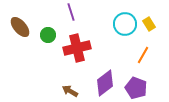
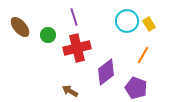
purple line: moved 3 px right, 5 px down
cyan circle: moved 2 px right, 3 px up
purple diamond: moved 1 px right, 11 px up
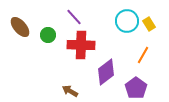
purple line: rotated 24 degrees counterclockwise
red cross: moved 4 px right, 3 px up; rotated 16 degrees clockwise
purple pentagon: rotated 15 degrees clockwise
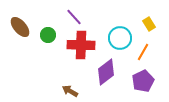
cyan circle: moved 7 px left, 17 px down
orange line: moved 3 px up
purple pentagon: moved 7 px right, 7 px up; rotated 10 degrees clockwise
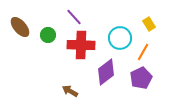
purple pentagon: moved 2 px left, 3 px up
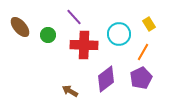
cyan circle: moved 1 px left, 4 px up
red cross: moved 3 px right
purple diamond: moved 7 px down
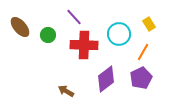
brown arrow: moved 4 px left
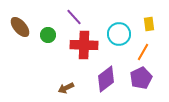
yellow rectangle: rotated 24 degrees clockwise
brown arrow: moved 3 px up; rotated 56 degrees counterclockwise
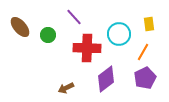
red cross: moved 3 px right, 3 px down
purple pentagon: moved 4 px right
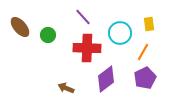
purple line: moved 9 px right
cyan circle: moved 1 px right, 1 px up
brown arrow: rotated 49 degrees clockwise
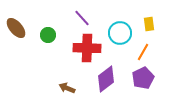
purple line: moved 1 px left, 1 px down
brown ellipse: moved 4 px left, 1 px down
purple pentagon: moved 2 px left
brown arrow: moved 1 px right
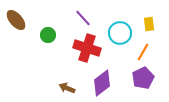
purple line: moved 1 px right
brown ellipse: moved 8 px up
red cross: rotated 16 degrees clockwise
purple diamond: moved 4 px left, 4 px down
